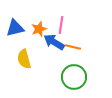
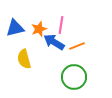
orange line: moved 4 px right, 1 px up; rotated 35 degrees counterclockwise
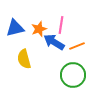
green circle: moved 1 px left, 2 px up
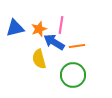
orange line: rotated 14 degrees clockwise
yellow semicircle: moved 15 px right
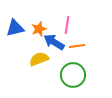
pink line: moved 6 px right
yellow semicircle: rotated 84 degrees clockwise
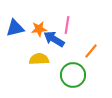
orange star: rotated 14 degrees clockwise
blue arrow: moved 3 px up
orange line: moved 14 px right, 5 px down; rotated 42 degrees counterclockwise
yellow semicircle: rotated 18 degrees clockwise
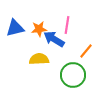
orange line: moved 5 px left
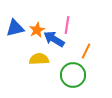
orange star: moved 2 px left, 1 px down; rotated 21 degrees counterclockwise
orange line: rotated 14 degrees counterclockwise
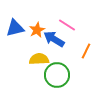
pink line: rotated 66 degrees counterclockwise
green circle: moved 16 px left
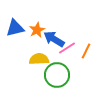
pink line: moved 23 px down; rotated 66 degrees counterclockwise
